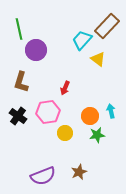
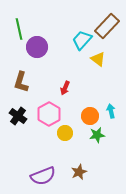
purple circle: moved 1 px right, 3 px up
pink hexagon: moved 1 px right, 2 px down; rotated 20 degrees counterclockwise
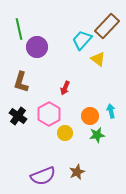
brown star: moved 2 px left
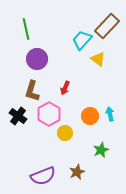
green line: moved 7 px right
purple circle: moved 12 px down
brown L-shape: moved 11 px right, 9 px down
cyan arrow: moved 1 px left, 3 px down
green star: moved 4 px right, 15 px down; rotated 14 degrees counterclockwise
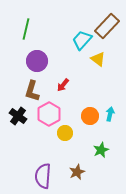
green line: rotated 25 degrees clockwise
purple circle: moved 2 px down
red arrow: moved 2 px left, 3 px up; rotated 16 degrees clockwise
cyan arrow: rotated 24 degrees clockwise
purple semicircle: rotated 115 degrees clockwise
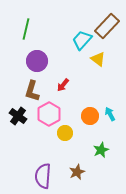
cyan arrow: rotated 40 degrees counterclockwise
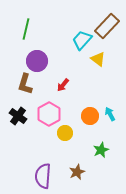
brown L-shape: moved 7 px left, 7 px up
